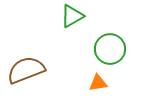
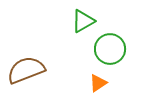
green triangle: moved 11 px right, 5 px down
orange triangle: rotated 24 degrees counterclockwise
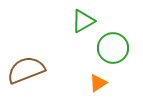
green circle: moved 3 px right, 1 px up
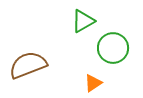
brown semicircle: moved 2 px right, 5 px up
orange triangle: moved 5 px left
